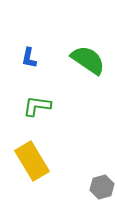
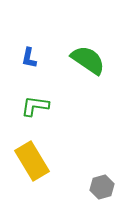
green L-shape: moved 2 px left
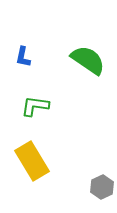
blue L-shape: moved 6 px left, 1 px up
gray hexagon: rotated 10 degrees counterclockwise
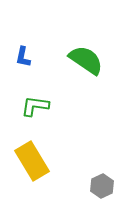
green semicircle: moved 2 px left
gray hexagon: moved 1 px up
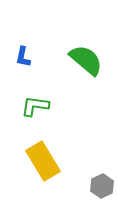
green semicircle: rotated 6 degrees clockwise
yellow rectangle: moved 11 px right
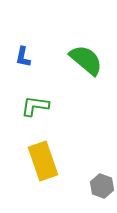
yellow rectangle: rotated 12 degrees clockwise
gray hexagon: rotated 15 degrees counterclockwise
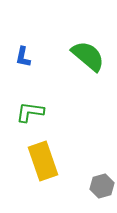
green semicircle: moved 2 px right, 4 px up
green L-shape: moved 5 px left, 6 px down
gray hexagon: rotated 25 degrees clockwise
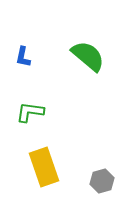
yellow rectangle: moved 1 px right, 6 px down
gray hexagon: moved 5 px up
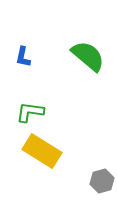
yellow rectangle: moved 2 px left, 16 px up; rotated 39 degrees counterclockwise
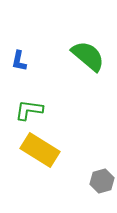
blue L-shape: moved 4 px left, 4 px down
green L-shape: moved 1 px left, 2 px up
yellow rectangle: moved 2 px left, 1 px up
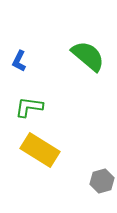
blue L-shape: rotated 15 degrees clockwise
green L-shape: moved 3 px up
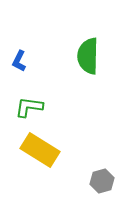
green semicircle: rotated 129 degrees counterclockwise
